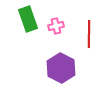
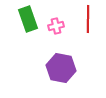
red line: moved 1 px left, 15 px up
purple hexagon: rotated 16 degrees counterclockwise
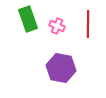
red line: moved 5 px down
pink cross: moved 1 px right; rotated 35 degrees clockwise
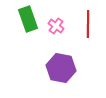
pink cross: moved 1 px left; rotated 14 degrees clockwise
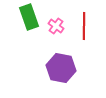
green rectangle: moved 1 px right, 2 px up
red line: moved 4 px left, 2 px down
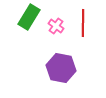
green rectangle: rotated 50 degrees clockwise
red line: moved 1 px left, 3 px up
